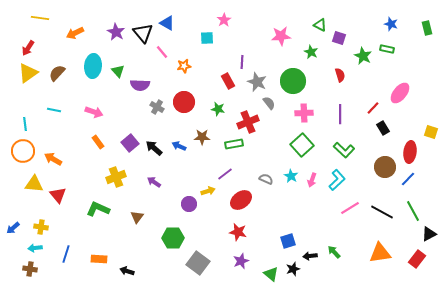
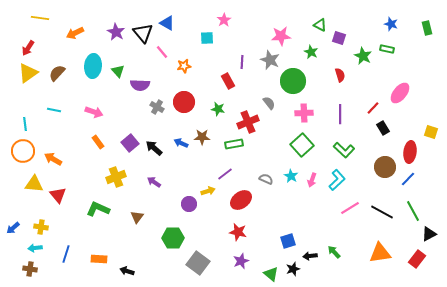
gray star at (257, 82): moved 13 px right, 22 px up
blue arrow at (179, 146): moved 2 px right, 3 px up
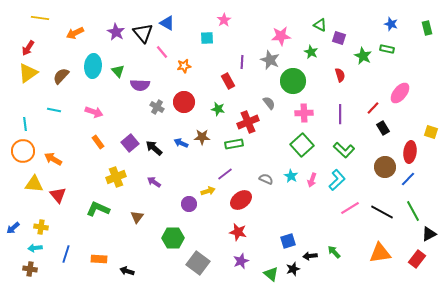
brown semicircle at (57, 73): moved 4 px right, 3 px down
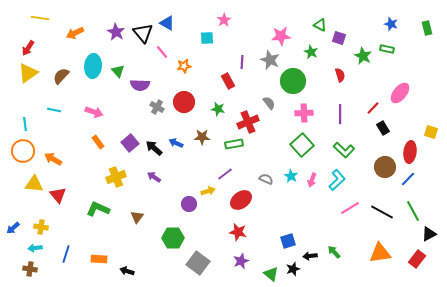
blue arrow at (181, 143): moved 5 px left
purple arrow at (154, 182): moved 5 px up
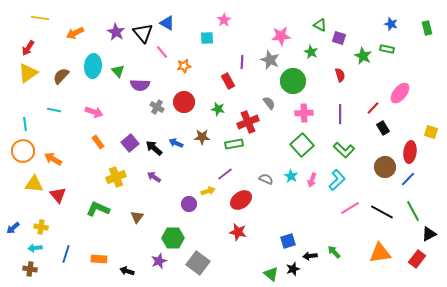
purple star at (241, 261): moved 82 px left
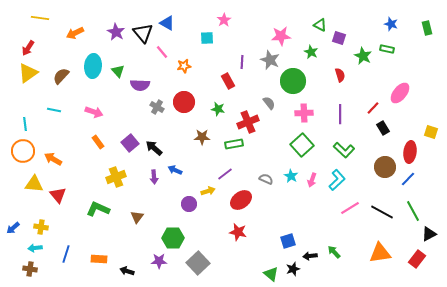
blue arrow at (176, 143): moved 1 px left, 27 px down
purple arrow at (154, 177): rotated 128 degrees counterclockwise
purple star at (159, 261): rotated 21 degrees clockwise
gray square at (198, 263): rotated 10 degrees clockwise
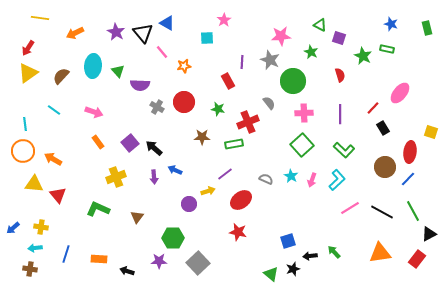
cyan line at (54, 110): rotated 24 degrees clockwise
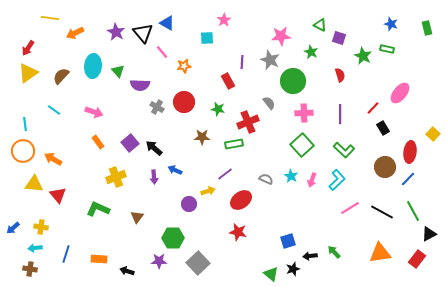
yellow line at (40, 18): moved 10 px right
yellow square at (431, 132): moved 2 px right, 2 px down; rotated 24 degrees clockwise
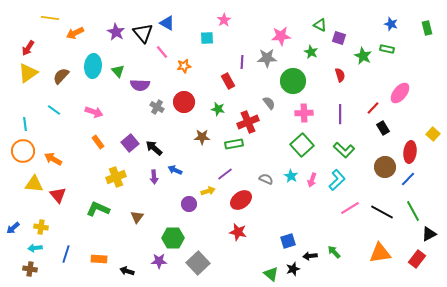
gray star at (270, 60): moved 3 px left, 2 px up; rotated 24 degrees counterclockwise
